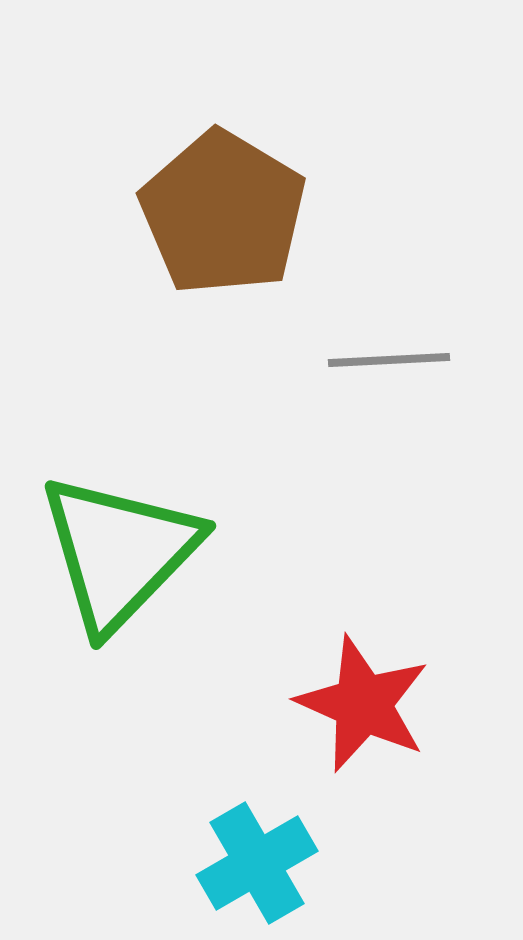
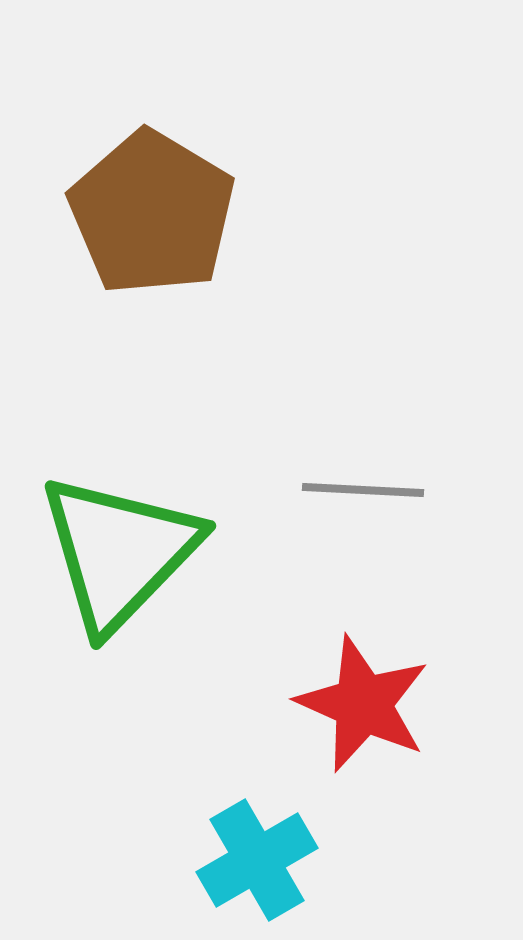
brown pentagon: moved 71 px left
gray line: moved 26 px left, 130 px down; rotated 6 degrees clockwise
cyan cross: moved 3 px up
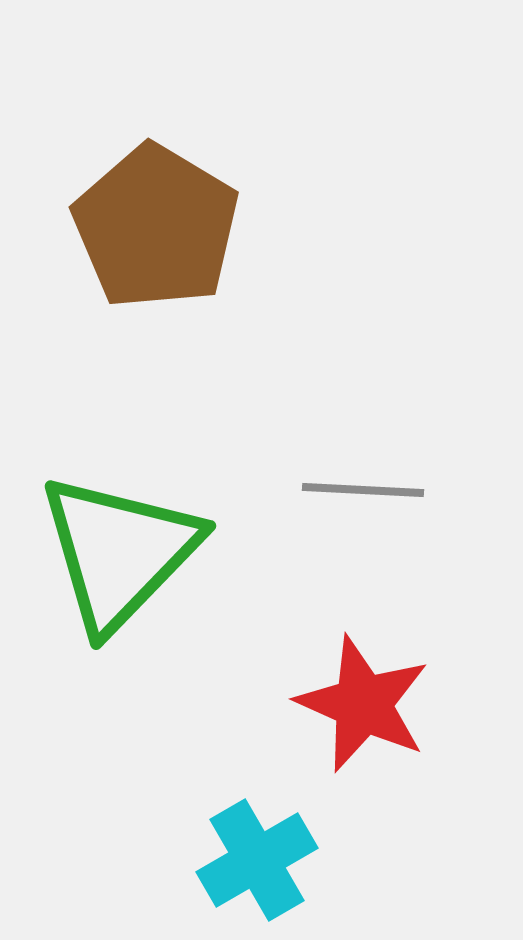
brown pentagon: moved 4 px right, 14 px down
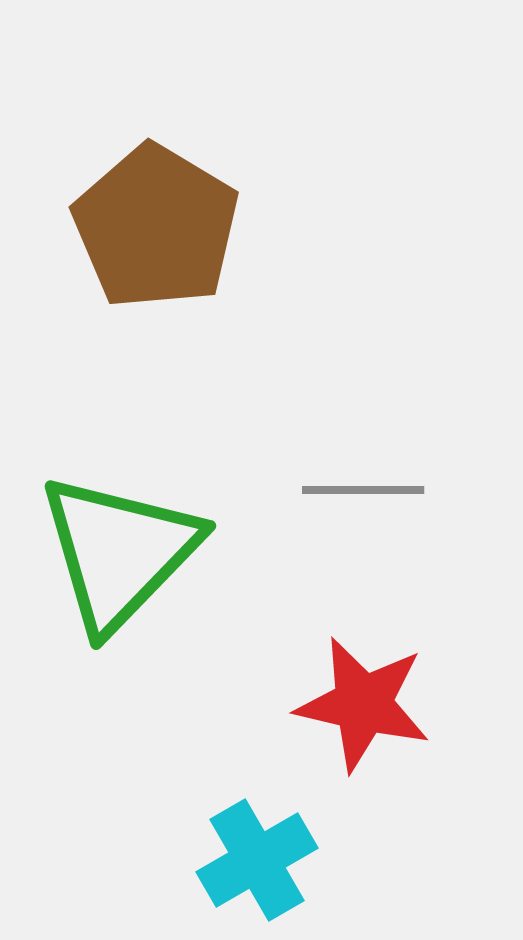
gray line: rotated 3 degrees counterclockwise
red star: rotated 11 degrees counterclockwise
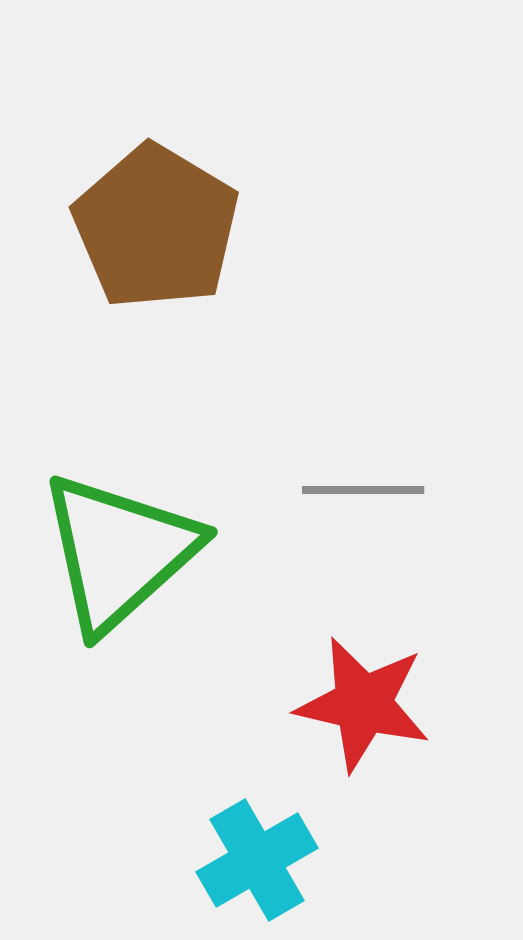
green triangle: rotated 4 degrees clockwise
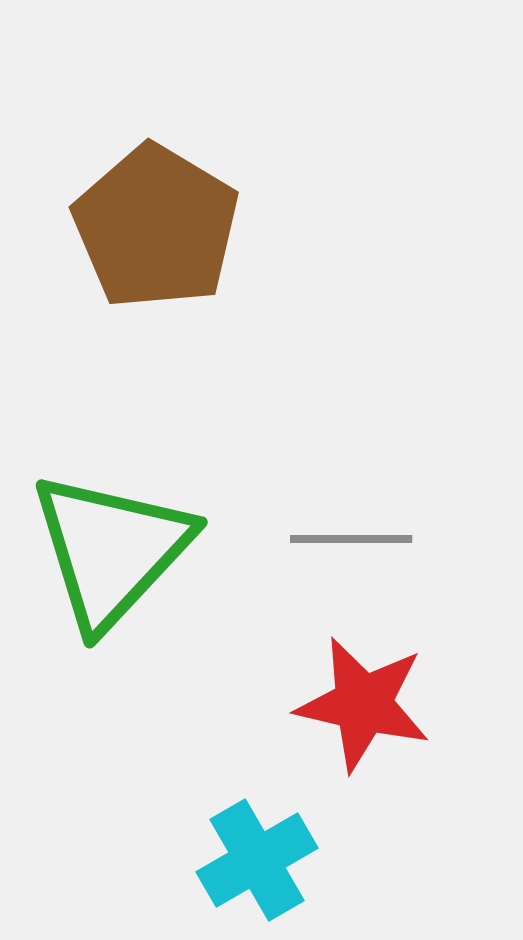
gray line: moved 12 px left, 49 px down
green triangle: moved 8 px left, 2 px up; rotated 5 degrees counterclockwise
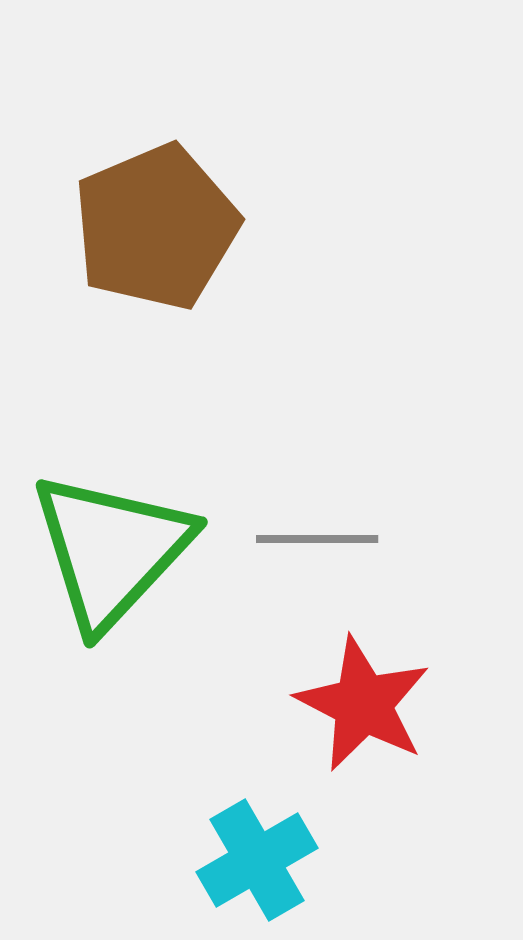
brown pentagon: rotated 18 degrees clockwise
gray line: moved 34 px left
red star: rotated 14 degrees clockwise
